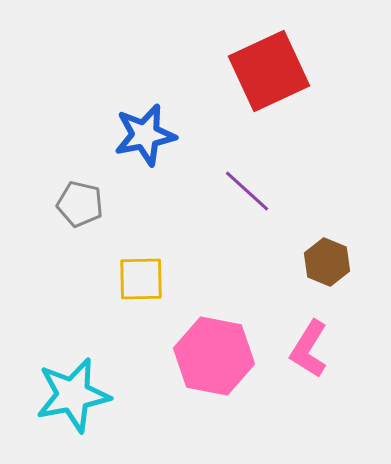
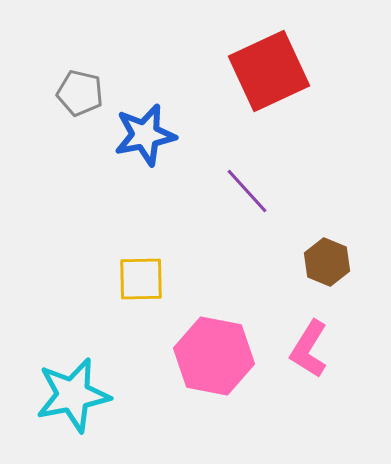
purple line: rotated 6 degrees clockwise
gray pentagon: moved 111 px up
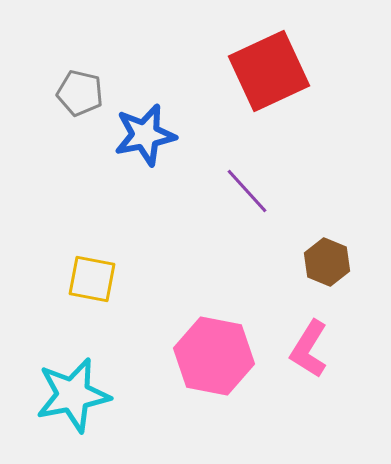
yellow square: moved 49 px left; rotated 12 degrees clockwise
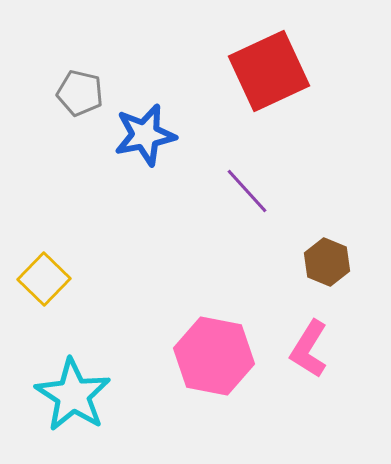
yellow square: moved 48 px left; rotated 33 degrees clockwise
cyan star: rotated 28 degrees counterclockwise
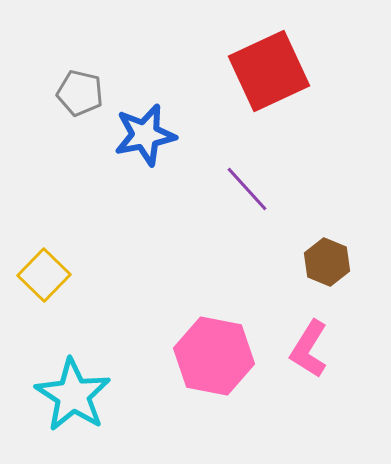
purple line: moved 2 px up
yellow square: moved 4 px up
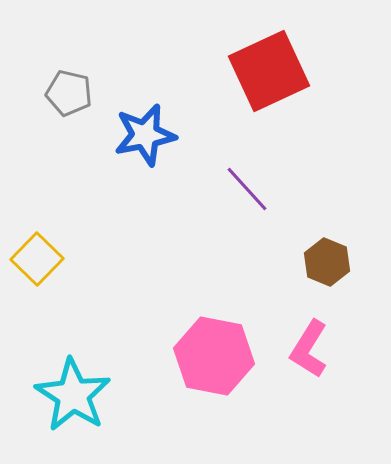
gray pentagon: moved 11 px left
yellow square: moved 7 px left, 16 px up
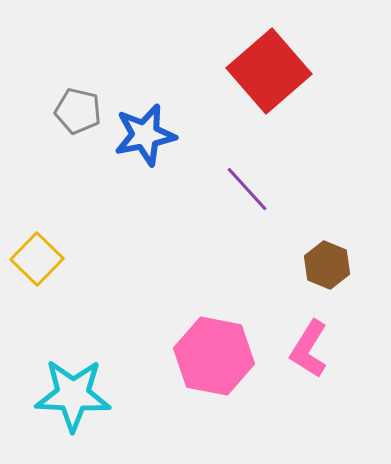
red square: rotated 16 degrees counterclockwise
gray pentagon: moved 9 px right, 18 px down
brown hexagon: moved 3 px down
cyan star: rotated 30 degrees counterclockwise
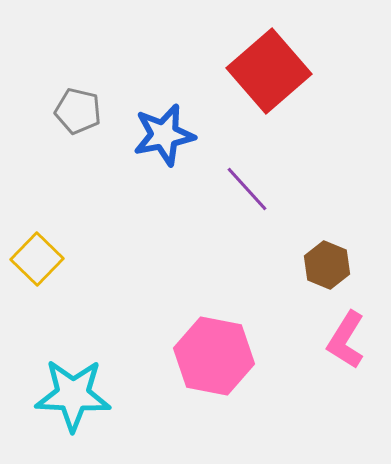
blue star: moved 19 px right
pink L-shape: moved 37 px right, 9 px up
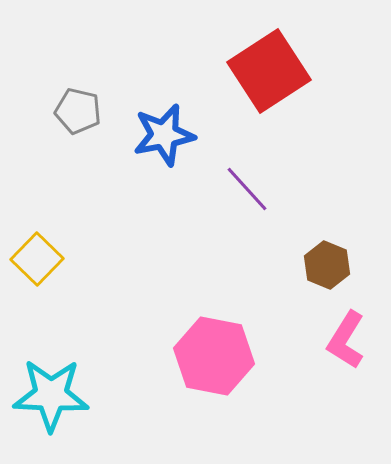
red square: rotated 8 degrees clockwise
cyan star: moved 22 px left
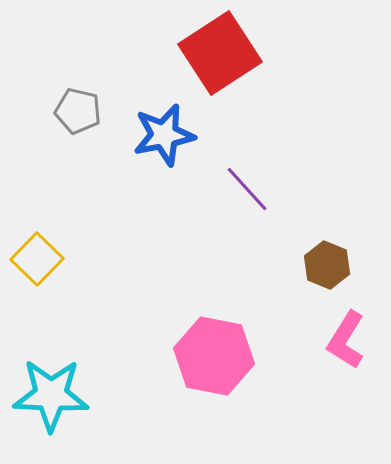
red square: moved 49 px left, 18 px up
